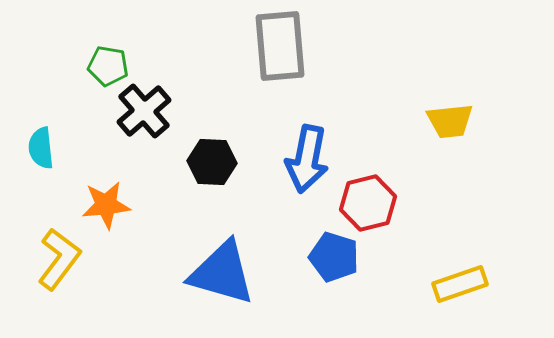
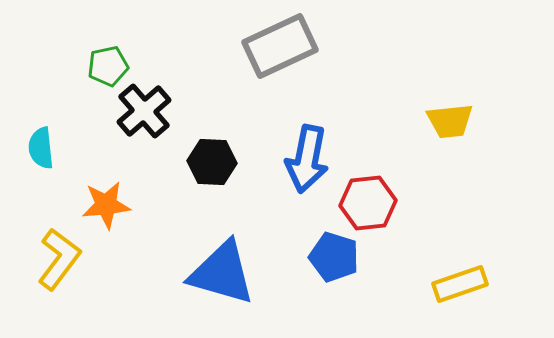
gray rectangle: rotated 70 degrees clockwise
green pentagon: rotated 21 degrees counterclockwise
red hexagon: rotated 8 degrees clockwise
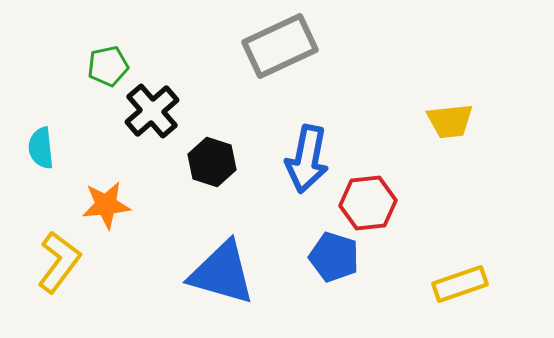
black cross: moved 8 px right
black hexagon: rotated 15 degrees clockwise
yellow L-shape: moved 3 px down
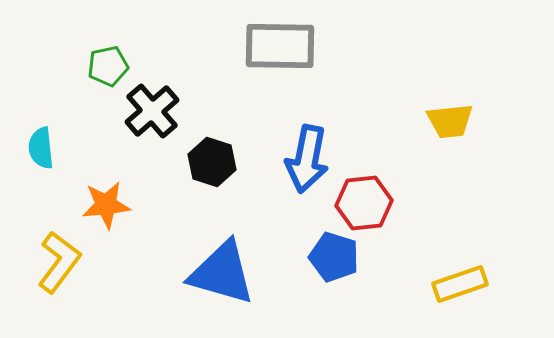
gray rectangle: rotated 26 degrees clockwise
red hexagon: moved 4 px left
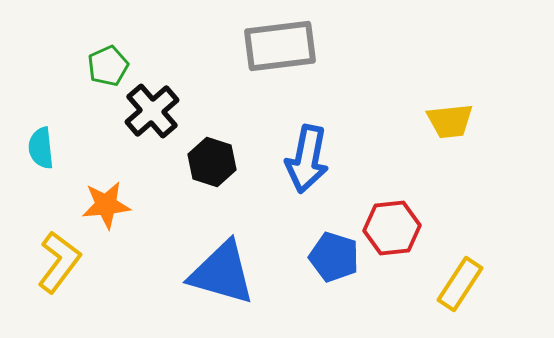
gray rectangle: rotated 8 degrees counterclockwise
green pentagon: rotated 12 degrees counterclockwise
red hexagon: moved 28 px right, 25 px down
yellow rectangle: rotated 38 degrees counterclockwise
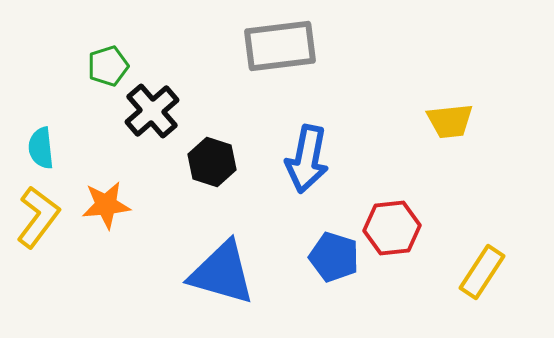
green pentagon: rotated 6 degrees clockwise
yellow L-shape: moved 21 px left, 45 px up
yellow rectangle: moved 22 px right, 12 px up
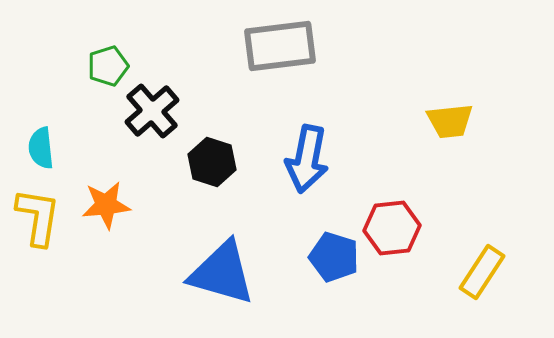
yellow L-shape: rotated 28 degrees counterclockwise
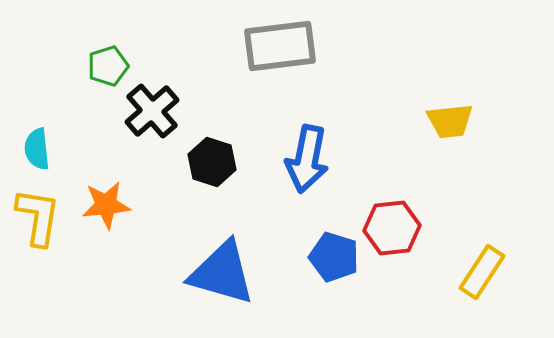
cyan semicircle: moved 4 px left, 1 px down
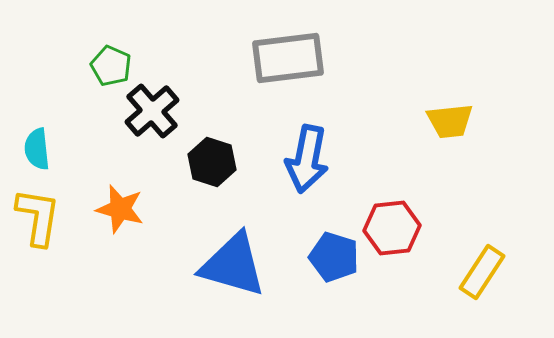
gray rectangle: moved 8 px right, 12 px down
green pentagon: moved 3 px right; rotated 30 degrees counterclockwise
orange star: moved 14 px right, 4 px down; rotated 21 degrees clockwise
blue triangle: moved 11 px right, 8 px up
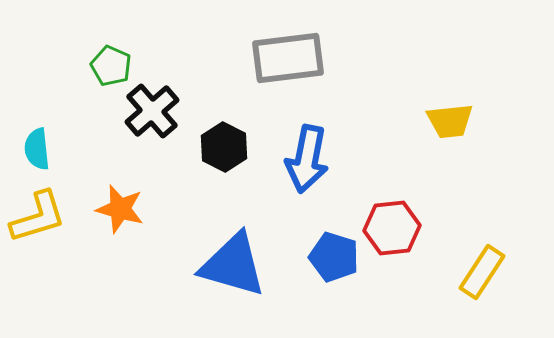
black hexagon: moved 12 px right, 15 px up; rotated 9 degrees clockwise
yellow L-shape: rotated 64 degrees clockwise
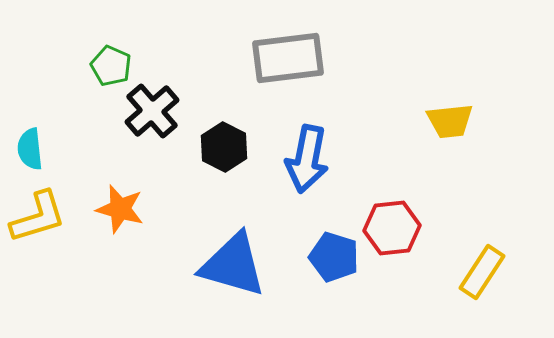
cyan semicircle: moved 7 px left
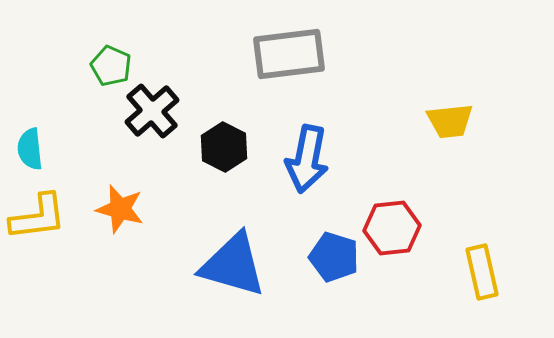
gray rectangle: moved 1 px right, 4 px up
yellow L-shape: rotated 10 degrees clockwise
yellow rectangle: rotated 46 degrees counterclockwise
